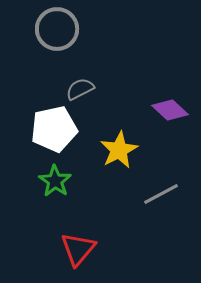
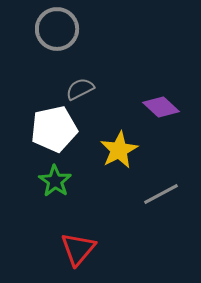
purple diamond: moved 9 px left, 3 px up
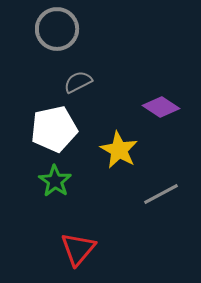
gray semicircle: moved 2 px left, 7 px up
purple diamond: rotated 9 degrees counterclockwise
yellow star: rotated 15 degrees counterclockwise
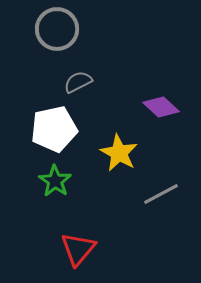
purple diamond: rotated 9 degrees clockwise
yellow star: moved 3 px down
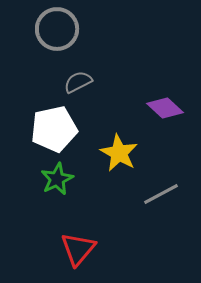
purple diamond: moved 4 px right, 1 px down
green star: moved 2 px right, 2 px up; rotated 12 degrees clockwise
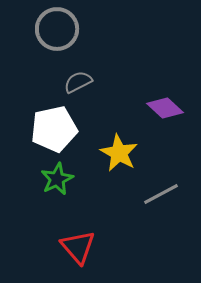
red triangle: moved 2 px up; rotated 21 degrees counterclockwise
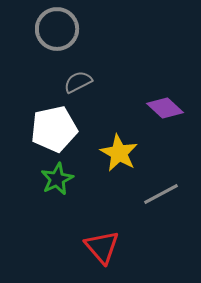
red triangle: moved 24 px right
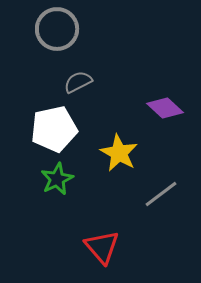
gray line: rotated 9 degrees counterclockwise
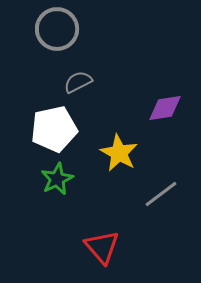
purple diamond: rotated 51 degrees counterclockwise
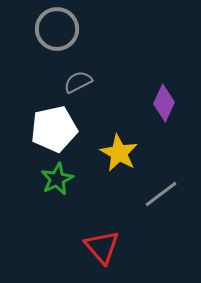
purple diamond: moved 1 px left, 5 px up; rotated 57 degrees counterclockwise
